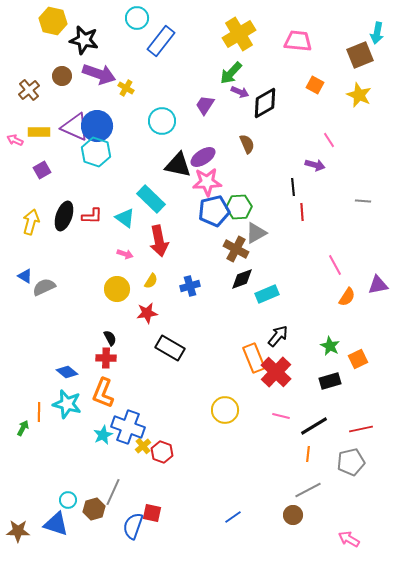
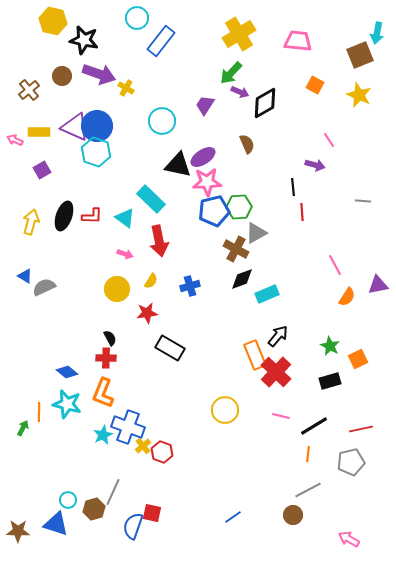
orange rectangle at (254, 358): moved 1 px right, 3 px up
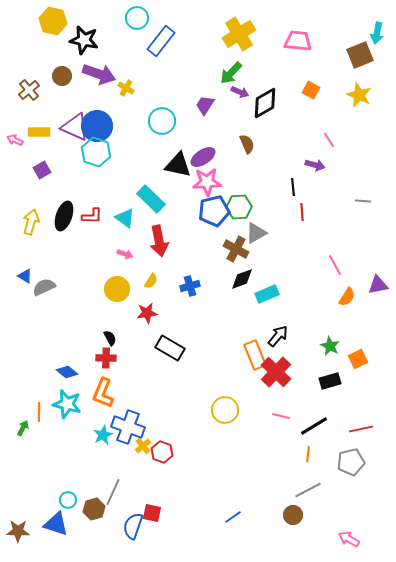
orange square at (315, 85): moved 4 px left, 5 px down
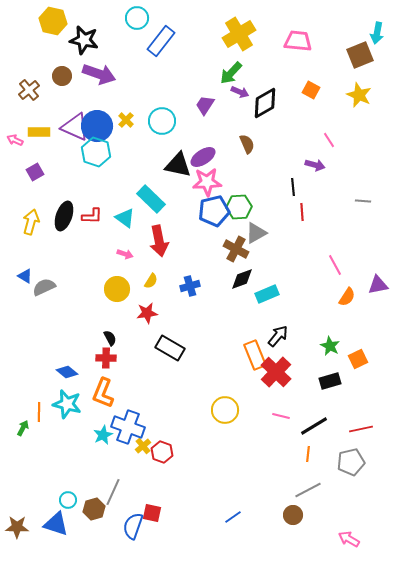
yellow cross at (126, 88): moved 32 px down; rotated 14 degrees clockwise
purple square at (42, 170): moved 7 px left, 2 px down
brown star at (18, 531): moved 1 px left, 4 px up
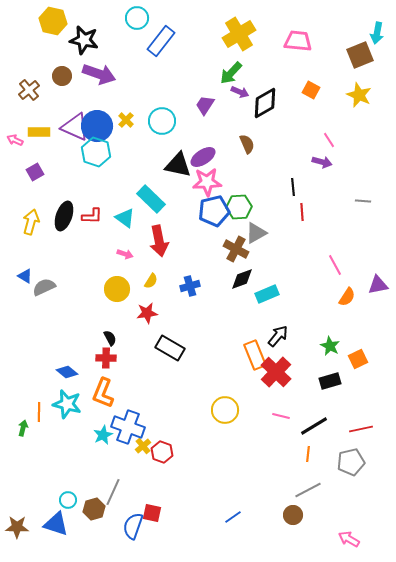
purple arrow at (315, 165): moved 7 px right, 3 px up
green arrow at (23, 428): rotated 14 degrees counterclockwise
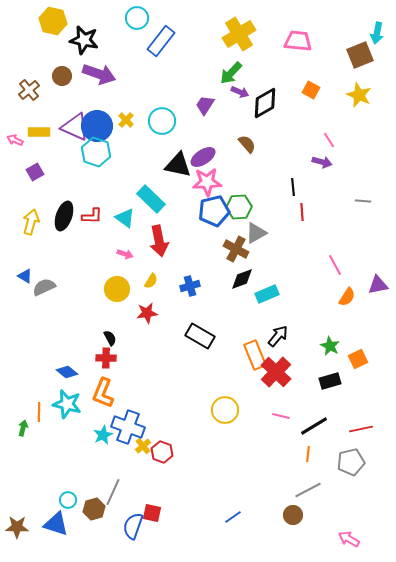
brown semicircle at (247, 144): rotated 18 degrees counterclockwise
black rectangle at (170, 348): moved 30 px right, 12 px up
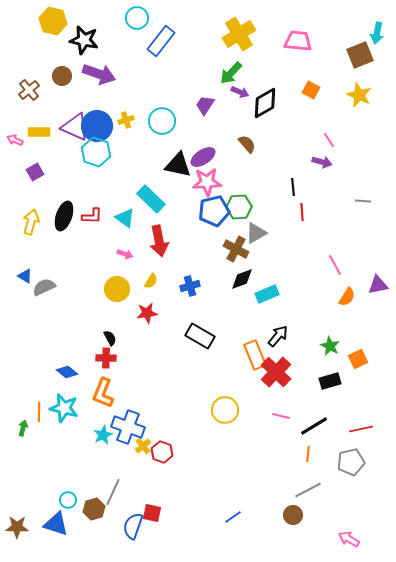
yellow cross at (126, 120): rotated 28 degrees clockwise
cyan star at (67, 404): moved 3 px left, 4 px down
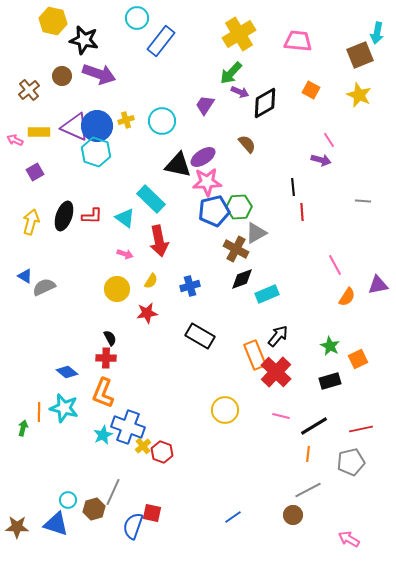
purple arrow at (322, 162): moved 1 px left, 2 px up
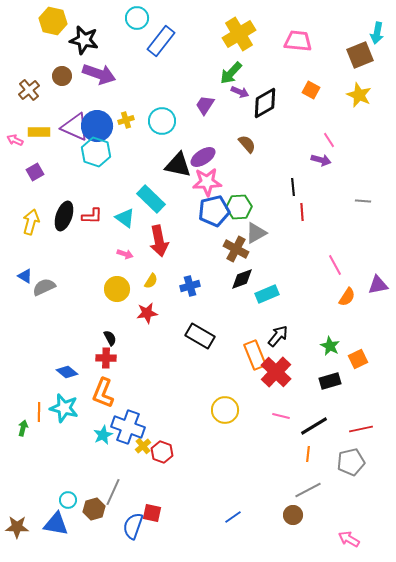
blue triangle at (56, 524): rotated 8 degrees counterclockwise
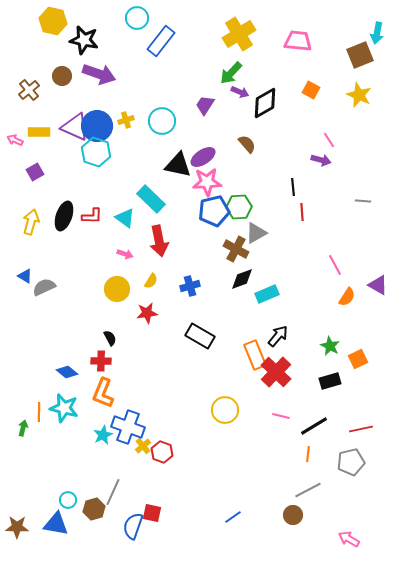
purple triangle at (378, 285): rotated 40 degrees clockwise
red cross at (106, 358): moved 5 px left, 3 px down
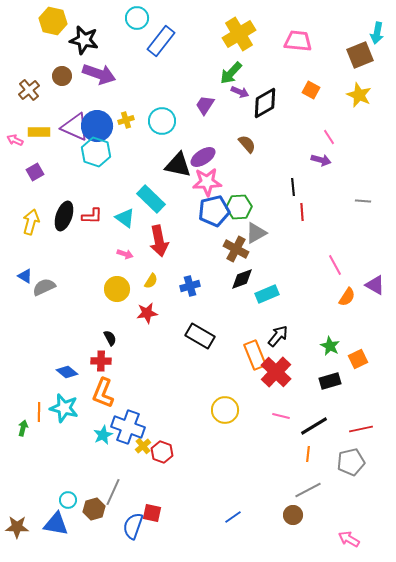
pink line at (329, 140): moved 3 px up
purple triangle at (378, 285): moved 3 px left
